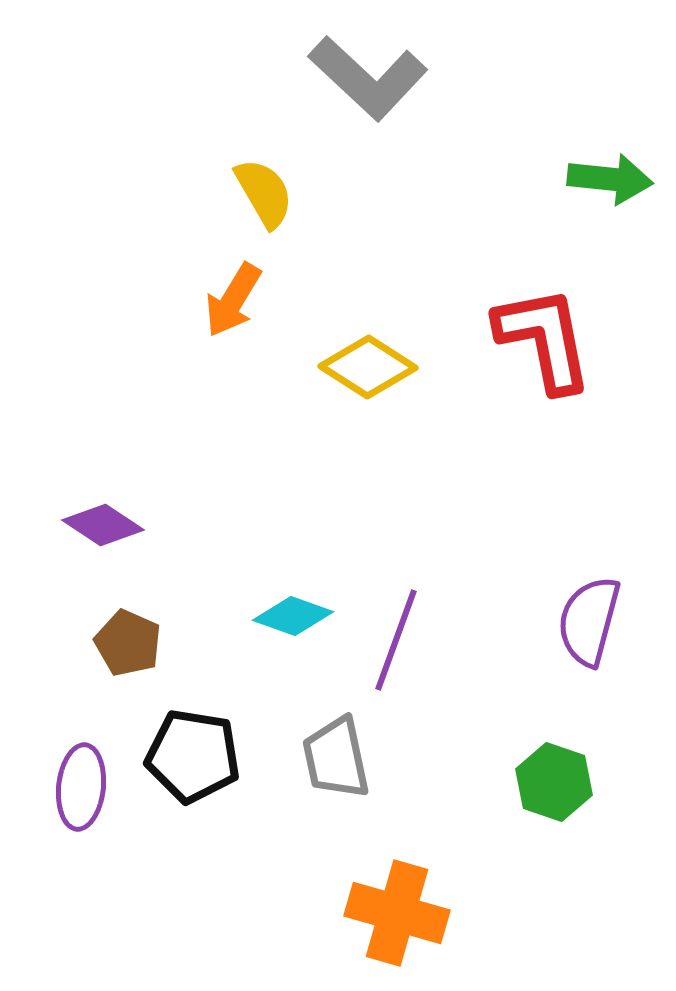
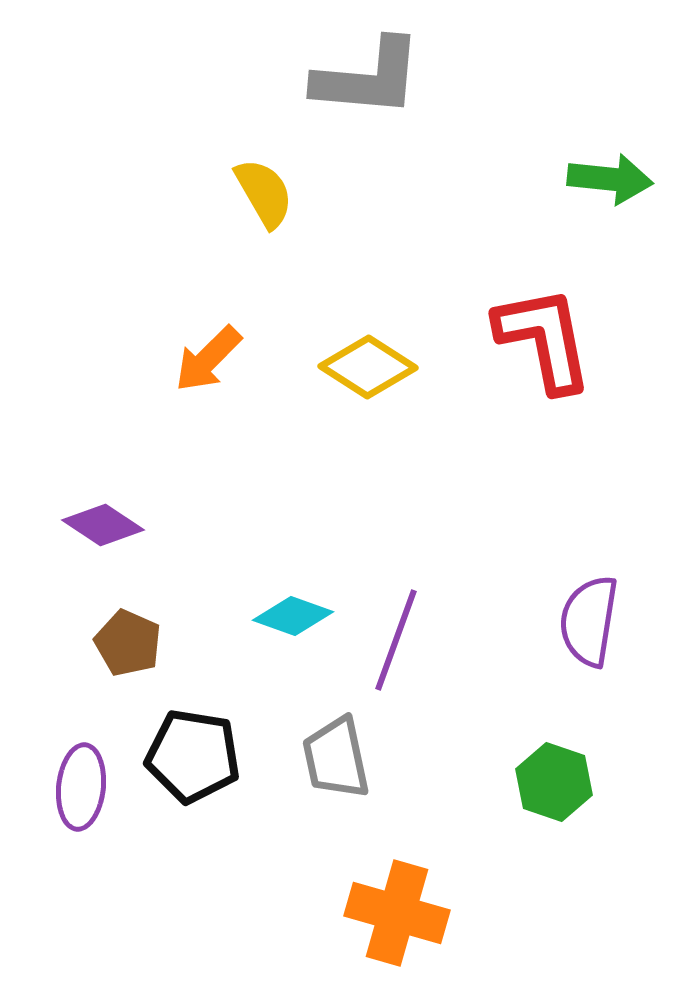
gray L-shape: rotated 38 degrees counterclockwise
orange arrow: moved 25 px left, 59 px down; rotated 14 degrees clockwise
purple semicircle: rotated 6 degrees counterclockwise
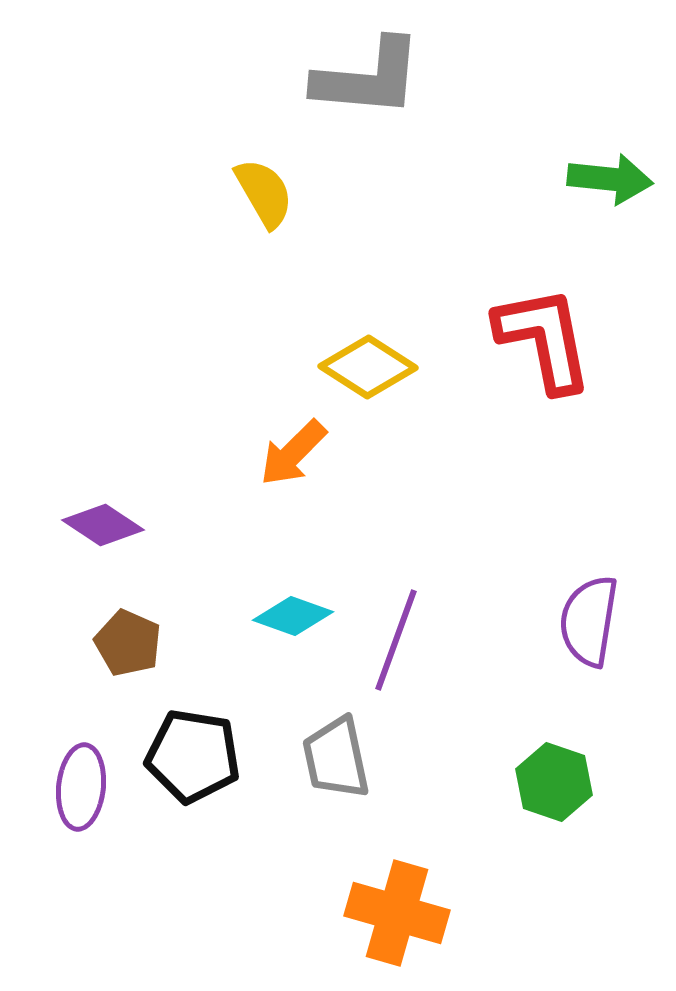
orange arrow: moved 85 px right, 94 px down
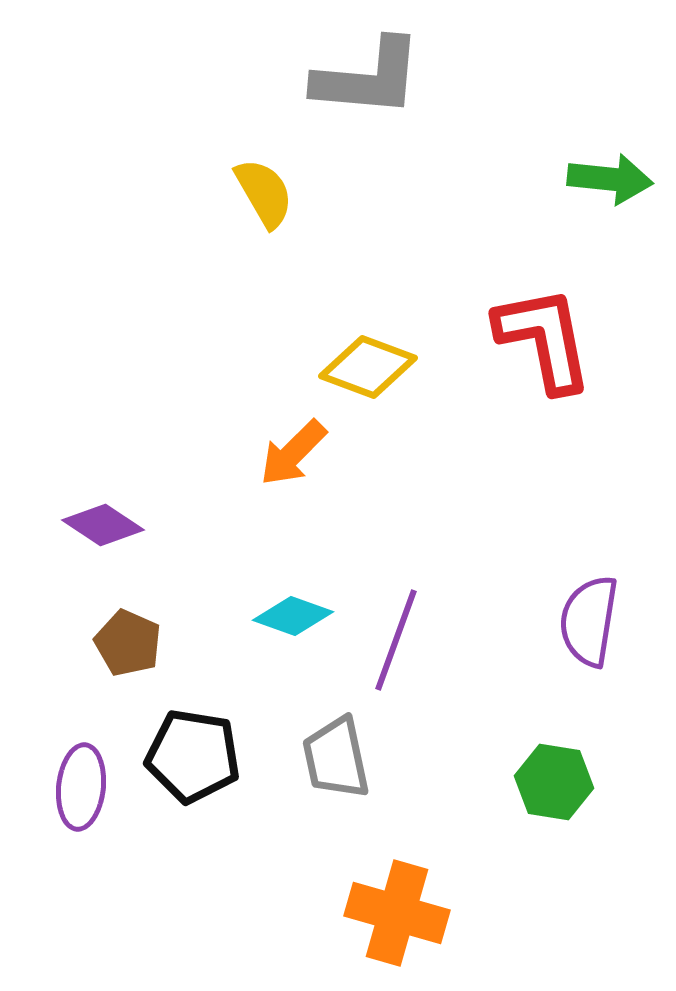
yellow diamond: rotated 12 degrees counterclockwise
green hexagon: rotated 10 degrees counterclockwise
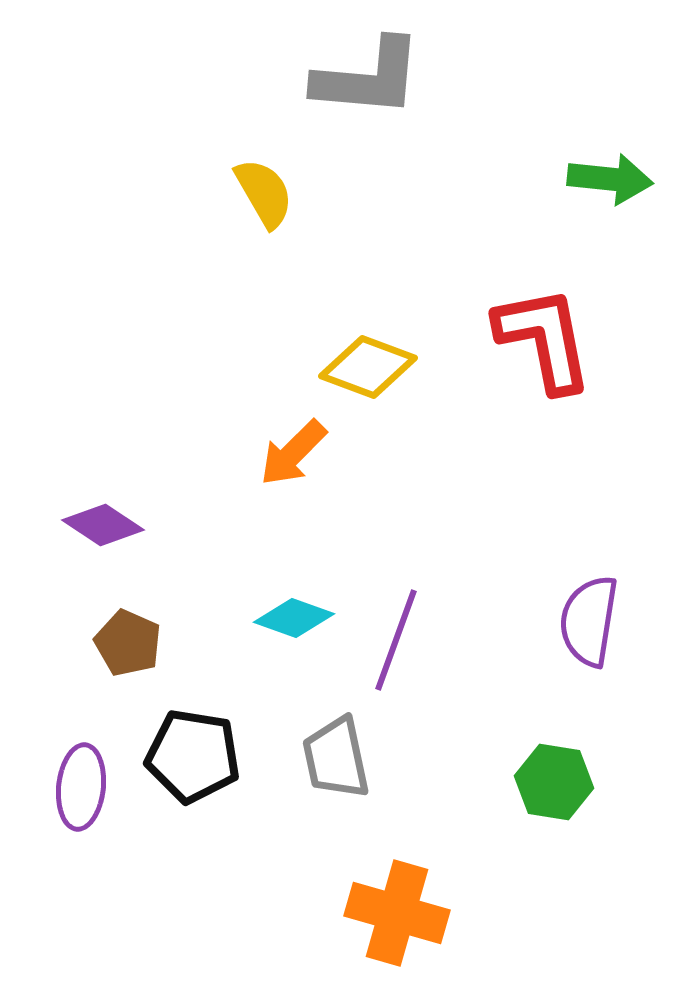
cyan diamond: moved 1 px right, 2 px down
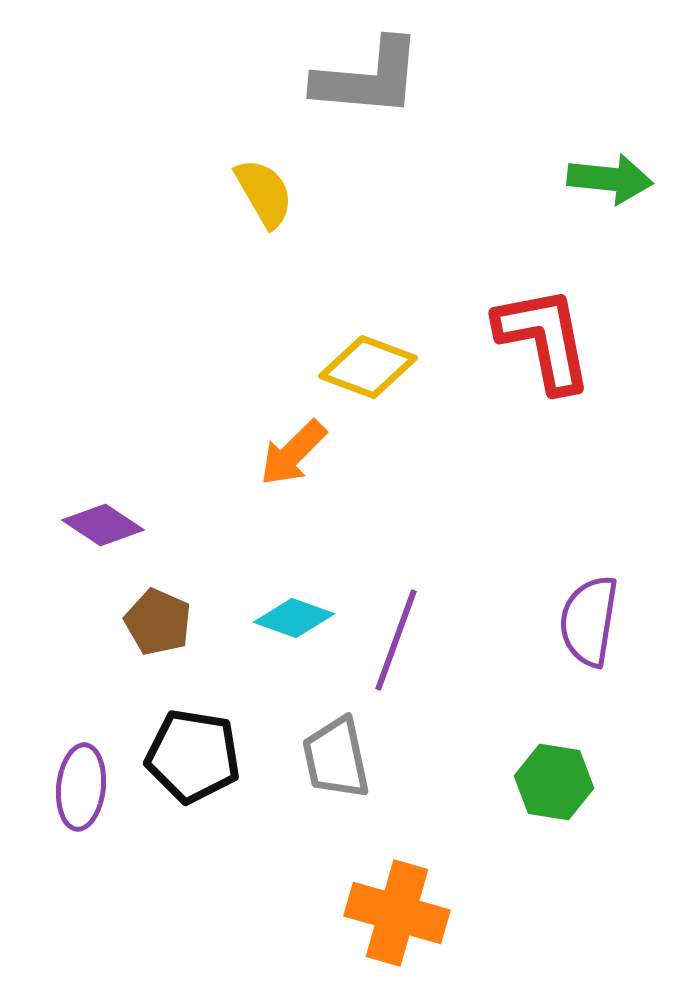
brown pentagon: moved 30 px right, 21 px up
